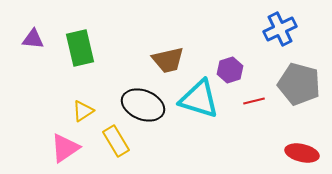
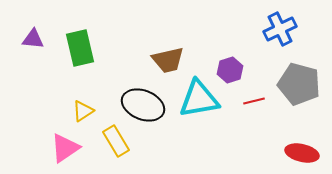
cyan triangle: rotated 27 degrees counterclockwise
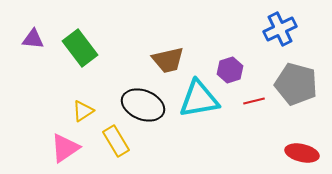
green rectangle: rotated 24 degrees counterclockwise
gray pentagon: moved 3 px left
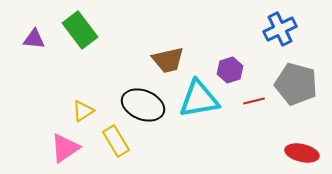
purple triangle: moved 1 px right
green rectangle: moved 18 px up
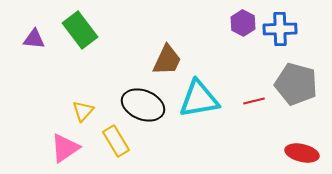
blue cross: rotated 24 degrees clockwise
brown trapezoid: moved 1 px left; rotated 52 degrees counterclockwise
purple hexagon: moved 13 px right, 47 px up; rotated 15 degrees counterclockwise
yellow triangle: rotated 15 degrees counterclockwise
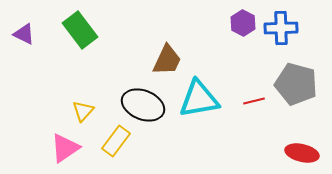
blue cross: moved 1 px right, 1 px up
purple triangle: moved 10 px left, 5 px up; rotated 20 degrees clockwise
yellow rectangle: rotated 68 degrees clockwise
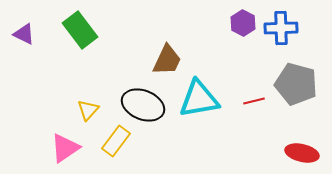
yellow triangle: moved 5 px right, 1 px up
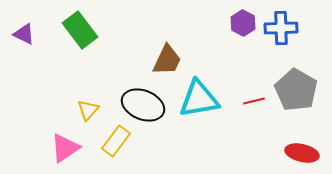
gray pentagon: moved 6 px down; rotated 15 degrees clockwise
